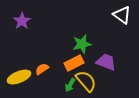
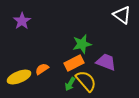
green arrow: moved 1 px up
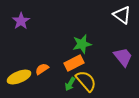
purple star: moved 1 px left
purple trapezoid: moved 17 px right, 5 px up; rotated 30 degrees clockwise
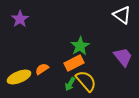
purple star: moved 1 px left, 2 px up
green star: moved 2 px left, 2 px down; rotated 18 degrees counterclockwise
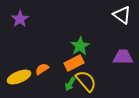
purple trapezoid: rotated 50 degrees counterclockwise
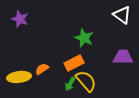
purple star: rotated 18 degrees counterclockwise
green star: moved 4 px right, 8 px up; rotated 18 degrees counterclockwise
yellow ellipse: rotated 15 degrees clockwise
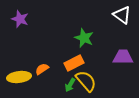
green arrow: moved 1 px down
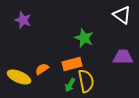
purple star: moved 3 px right, 1 px down
orange rectangle: moved 2 px left, 1 px down; rotated 12 degrees clockwise
yellow ellipse: rotated 30 degrees clockwise
yellow semicircle: rotated 30 degrees clockwise
